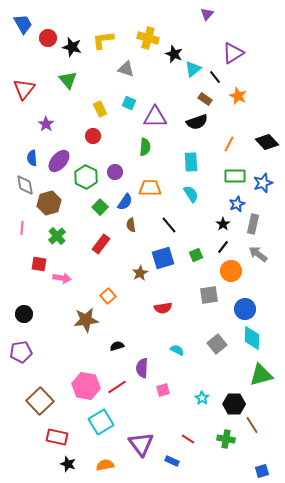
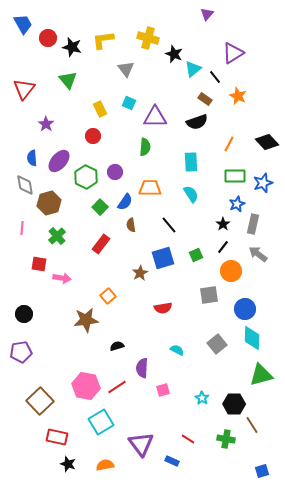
gray triangle at (126, 69): rotated 36 degrees clockwise
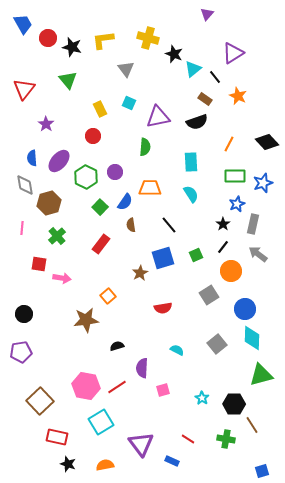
purple triangle at (155, 117): moved 3 px right; rotated 10 degrees counterclockwise
gray square at (209, 295): rotated 24 degrees counterclockwise
